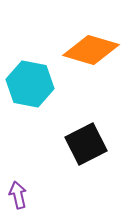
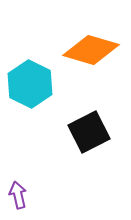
cyan hexagon: rotated 15 degrees clockwise
black square: moved 3 px right, 12 px up
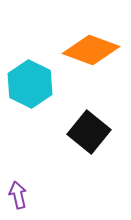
orange diamond: rotated 4 degrees clockwise
black square: rotated 24 degrees counterclockwise
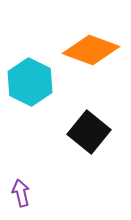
cyan hexagon: moved 2 px up
purple arrow: moved 3 px right, 2 px up
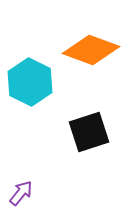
black square: rotated 33 degrees clockwise
purple arrow: rotated 52 degrees clockwise
